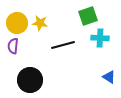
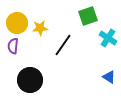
yellow star: moved 5 px down; rotated 14 degrees counterclockwise
cyan cross: moved 8 px right; rotated 30 degrees clockwise
black line: rotated 40 degrees counterclockwise
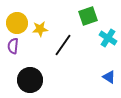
yellow star: moved 1 px down
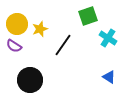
yellow circle: moved 1 px down
yellow star: rotated 14 degrees counterclockwise
purple semicircle: moved 1 px right; rotated 63 degrees counterclockwise
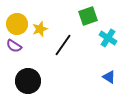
black circle: moved 2 px left, 1 px down
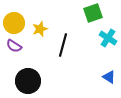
green square: moved 5 px right, 3 px up
yellow circle: moved 3 px left, 1 px up
black line: rotated 20 degrees counterclockwise
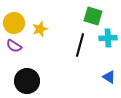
green square: moved 3 px down; rotated 36 degrees clockwise
cyan cross: rotated 36 degrees counterclockwise
black line: moved 17 px right
black circle: moved 1 px left
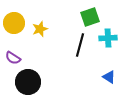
green square: moved 3 px left, 1 px down; rotated 36 degrees counterclockwise
purple semicircle: moved 1 px left, 12 px down
black circle: moved 1 px right, 1 px down
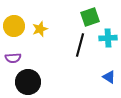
yellow circle: moved 3 px down
purple semicircle: rotated 35 degrees counterclockwise
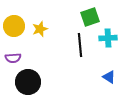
black line: rotated 20 degrees counterclockwise
